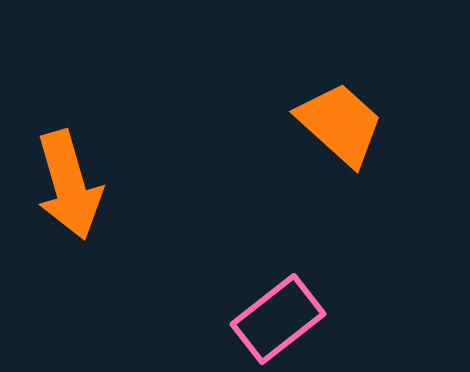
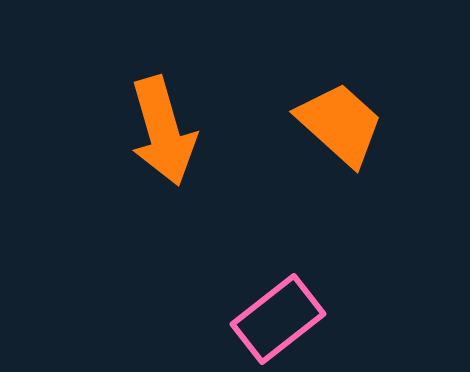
orange arrow: moved 94 px right, 54 px up
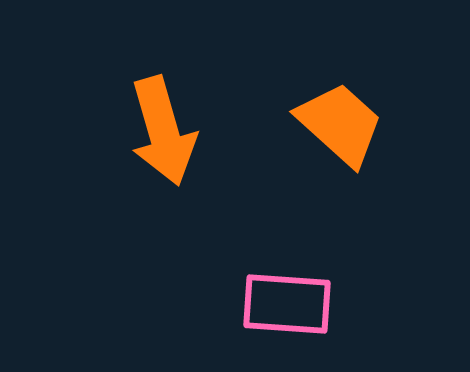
pink rectangle: moved 9 px right, 15 px up; rotated 42 degrees clockwise
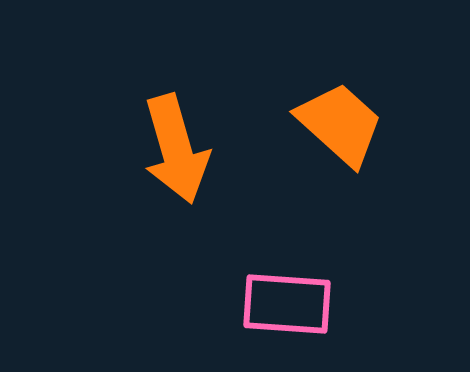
orange arrow: moved 13 px right, 18 px down
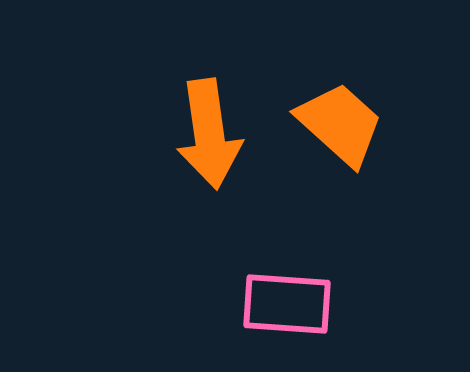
orange arrow: moved 33 px right, 15 px up; rotated 8 degrees clockwise
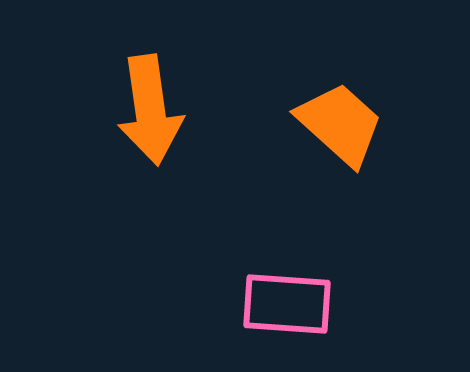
orange arrow: moved 59 px left, 24 px up
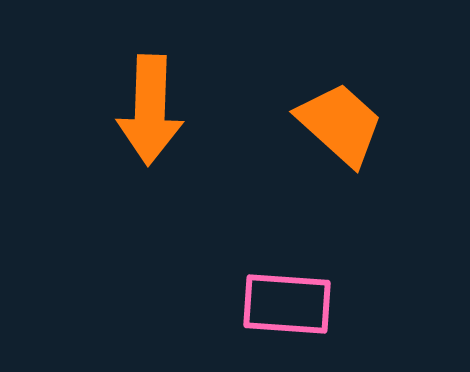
orange arrow: rotated 10 degrees clockwise
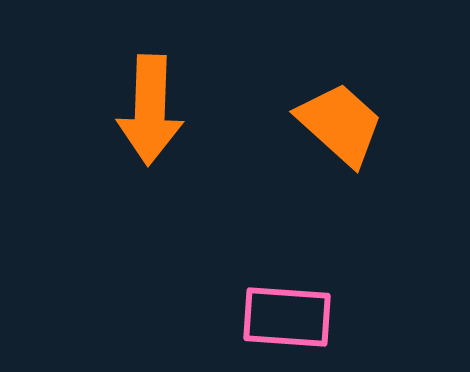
pink rectangle: moved 13 px down
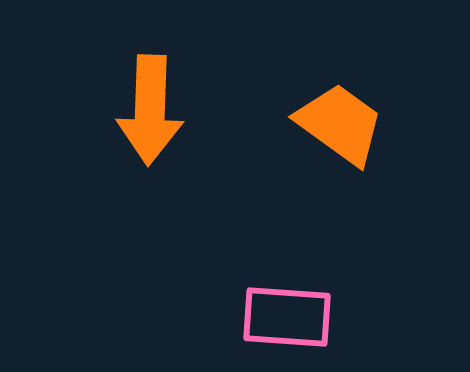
orange trapezoid: rotated 6 degrees counterclockwise
